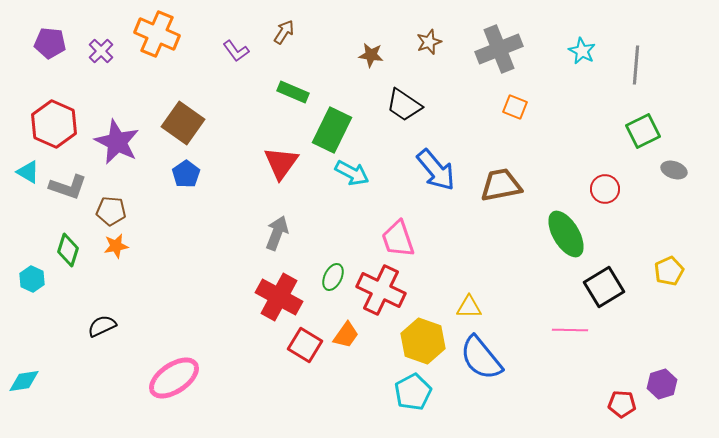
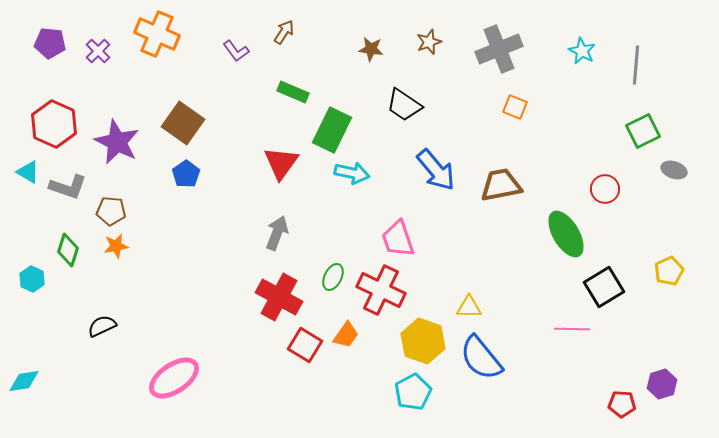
purple cross at (101, 51): moved 3 px left
brown star at (371, 55): moved 6 px up
cyan arrow at (352, 173): rotated 16 degrees counterclockwise
pink line at (570, 330): moved 2 px right, 1 px up
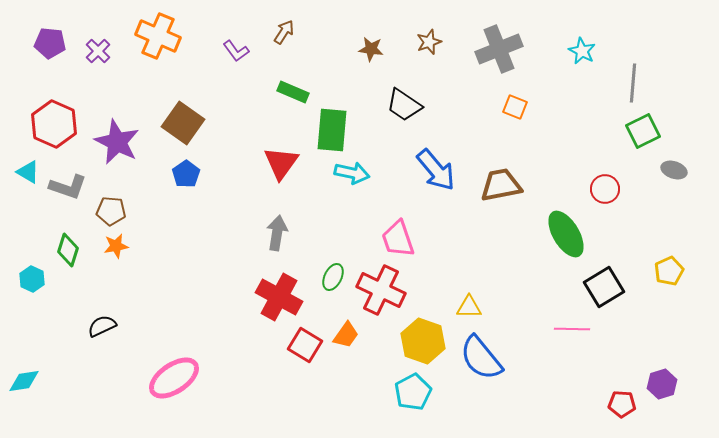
orange cross at (157, 34): moved 1 px right, 2 px down
gray line at (636, 65): moved 3 px left, 18 px down
green rectangle at (332, 130): rotated 21 degrees counterclockwise
gray arrow at (277, 233): rotated 12 degrees counterclockwise
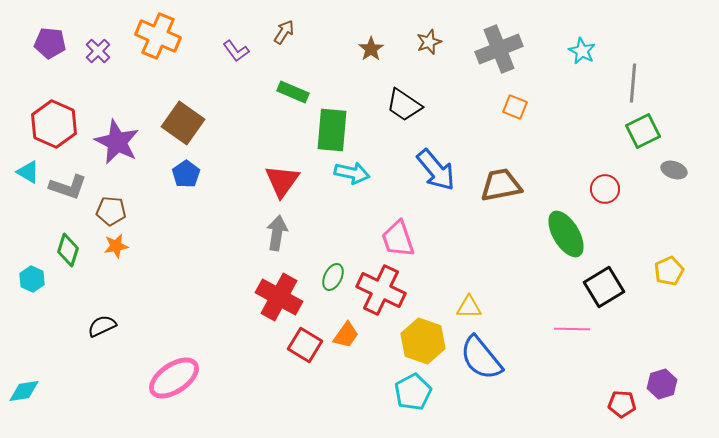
brown star at (371, 49): rotated 30 degrees clockwise
red triangle at (281, 163): moved 1 px right, 18 px down
cyan diamond at (24, 381): moved 10 px down
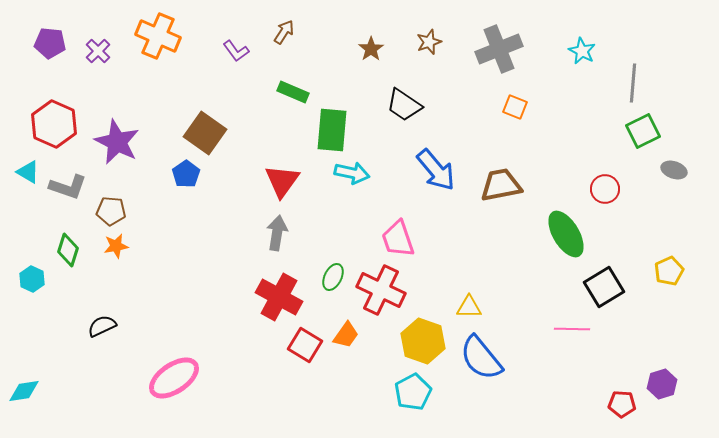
brown square at (183, 123): moved 22 px right, 10 px down
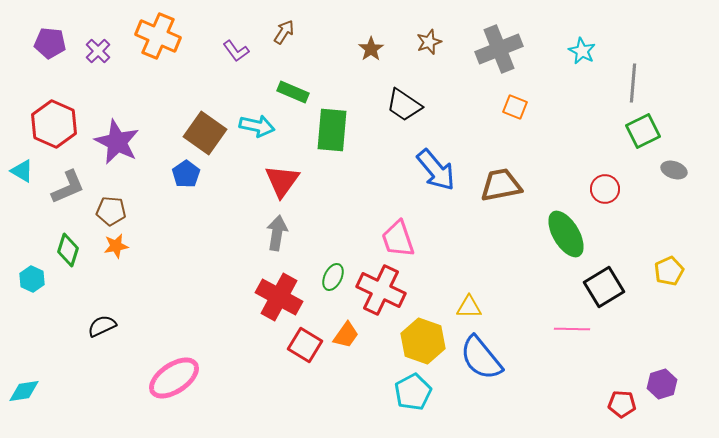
cyan triangle at (28, 172): moved 6 px left, 1 px up
cyan arrow at (352, 173): moved 95 px left, 47 px up
gray L-shape at (68, 187): rotated 42 degrees counterclockwise
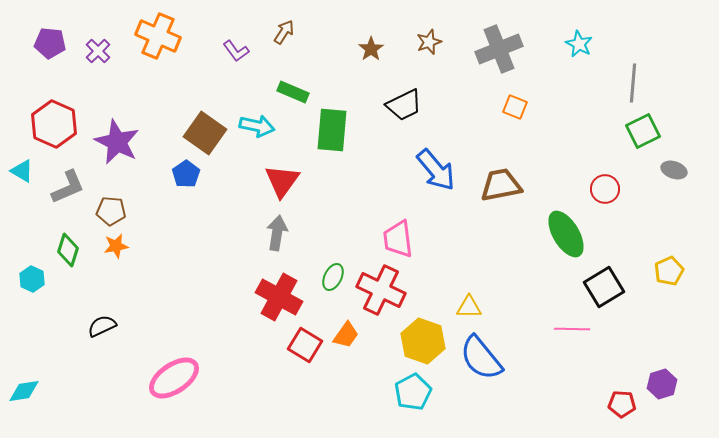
cyan star at (582, 51): moved 3 px left, 7 px up
black trapezoid at (404, 105): rotated 60 degrees counterclockwise
pink trapezoid at (398, 239): rotated 12 degrees clockwise
